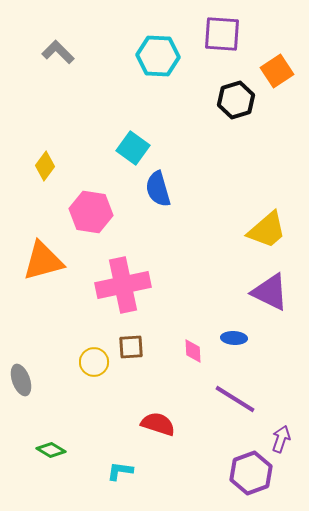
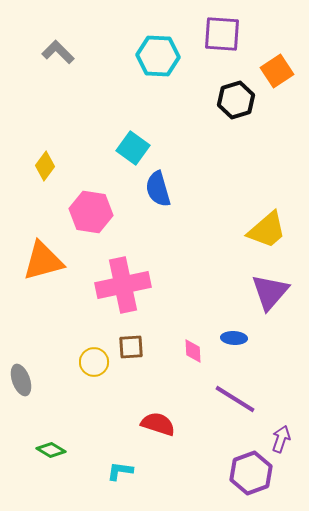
purple triangle: rotated 45 degrees clockwise
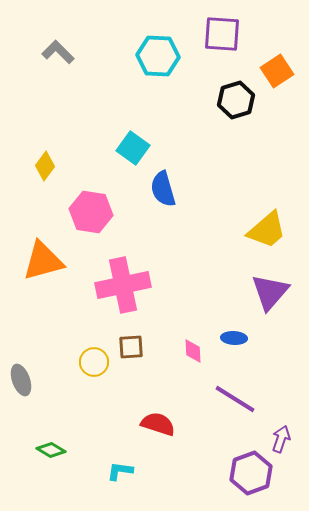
blue semicircle: moved 5 px right
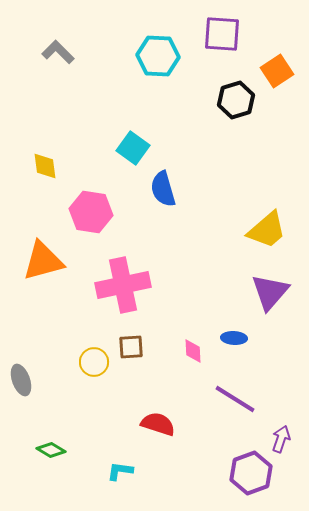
yellow diamond: rotated 44 degrees counterclockwise
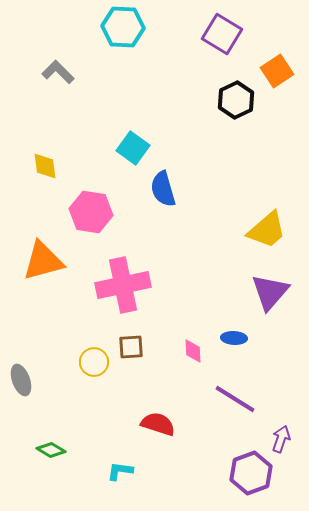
purple square: rotated 27 degrees clockwise
gray L-shape: moved 20 px down
cyan hexagon: moved 35 px left, 29 px up
black hexagon: rotated 9 degrees counterclockwise
